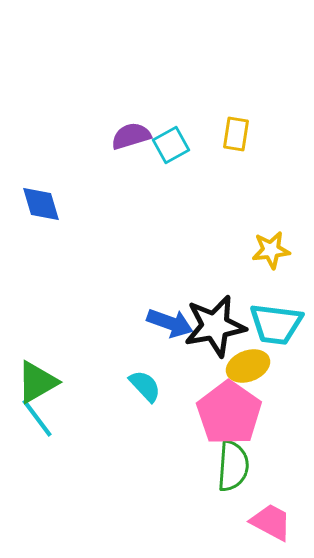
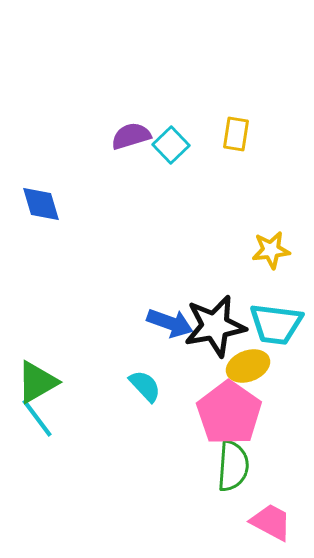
cyan square: rotated 15 degrees counterclockwise
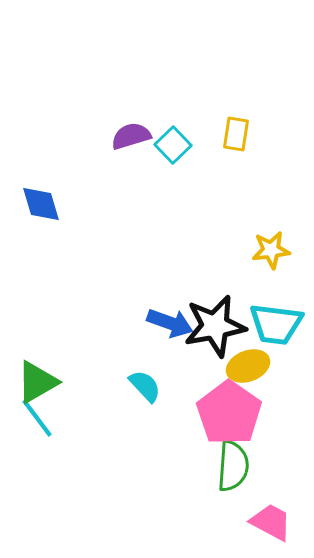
cyan square: moved 2 px right
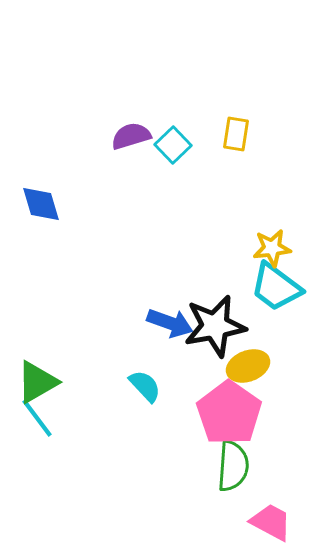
yellow star: moved 1 px right, 2 px up
cyan trapezoid: moved 37 px up; rotated 30 degrees clockwise
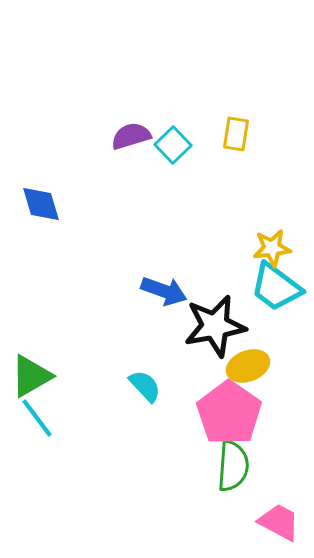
blue arrow: moved 6 px left, 32 px up
green triangle: moved 6 px left, 6 px up
pink trapezoid: moved 8 px right
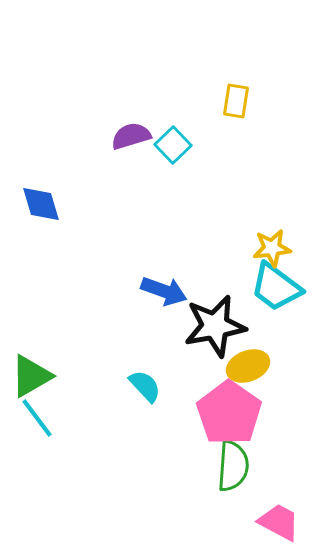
yellow rectangle: moved 33 px up
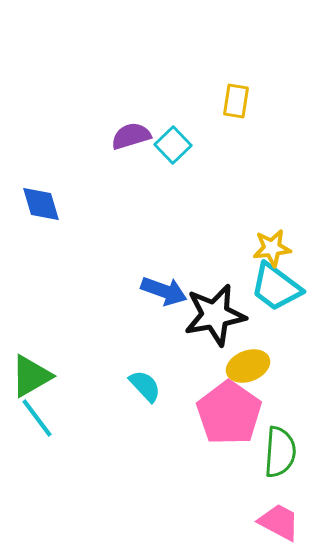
black star: moved 11 px up
green semicircle: moved 47 px right, 14 px up
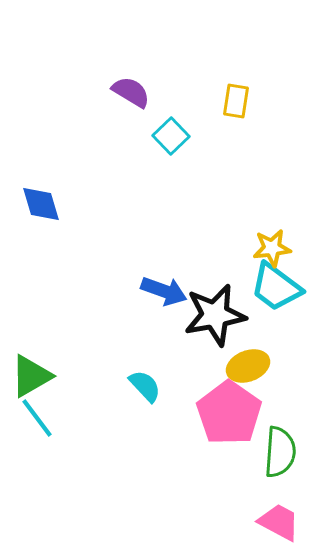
purple semicircle: moved 44 px up; rotated 48 degrees clockwise
cyan square: moved 2 px left, 9 px up
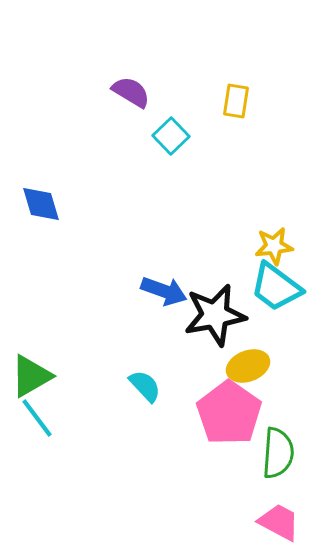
yellow star: moved 2 px right, 2 px up
green semicircle: moved 2 px left, 1 px down
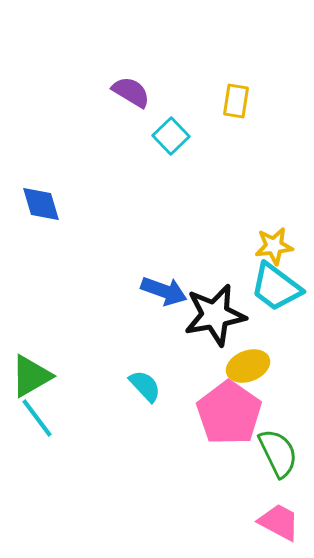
green semicircle: rotated 30 degrees counterclockwise
